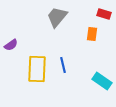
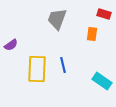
gray trapezoid: moved 2 px down; rotated 20 degrees counterclockwise
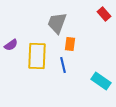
red rectangle: rotated 32 degrees clockwise
gray trapezoid: moved 4 px down
orange rectangle: moved 22 px left, 10 px down
yellow rectangle: moved 13 px up
cyan rectangle: moved 1 px left
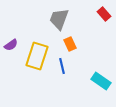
gray trapezoid: moved 2 px right, 4 px up
orange rectangle: rotated 32 degrees counterclockwise
yellow rectangle: rotated 16 degrees clockwise
blue line: moved 1 px left, 1 px down
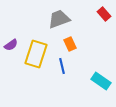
gray trapezoid: rotated 50 degrees clockwise
yellow rectangle: moved 1 px left, 2 px up
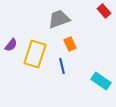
red rectangle: moved 3 px up
purple semicircle: rotated 16 degrees counterclockwise
yellow rectangle: moved 1 px left
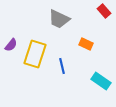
gray trapezoid: rotated 135 degrees counterclockwise
orange rectangle: moved 16 px right; rotated 40 degrees counterclockwise
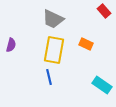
gray trapezoid: moved 6 px left
purple semicircle: rotated 24 degrees counterclockwise
yellow rectangle: moved 19 px right, 4 px up; rotated 8 degrees counterclockwise
blue line: moved 13 px left, 11 px down
cyan rectangle: moved 1 px right, 4 px down
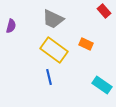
purple semicircle: moved 19 px up
yellow rectangle: rotated 64 degrees counterclockwise
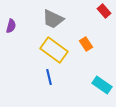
orange rectangle: rotated 32 degrees clockwise
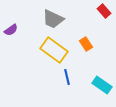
purple semicircle: moved 4 px down; rotated 40 degrees clockwise
blue line: moved 18 px right
